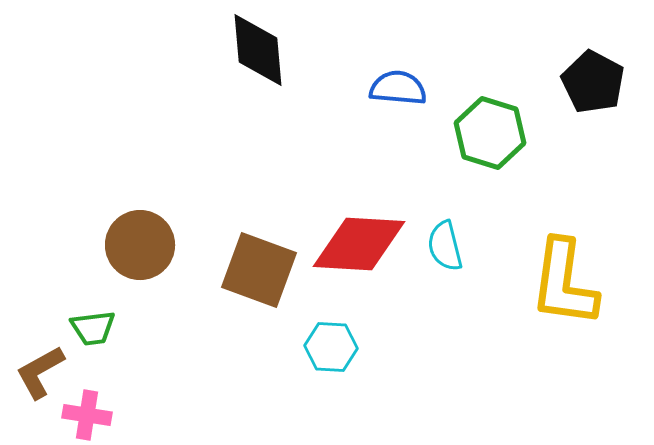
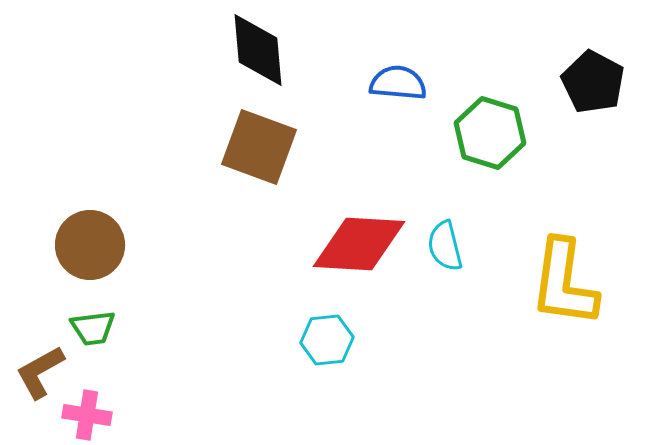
blue semicircle: moved 5 px up
brown circle: moved 50 px left
brown square: moved 123 px up
cyan hexagon: moved 4 px left, 7 px up; rotated 9 degrees counterclockwise
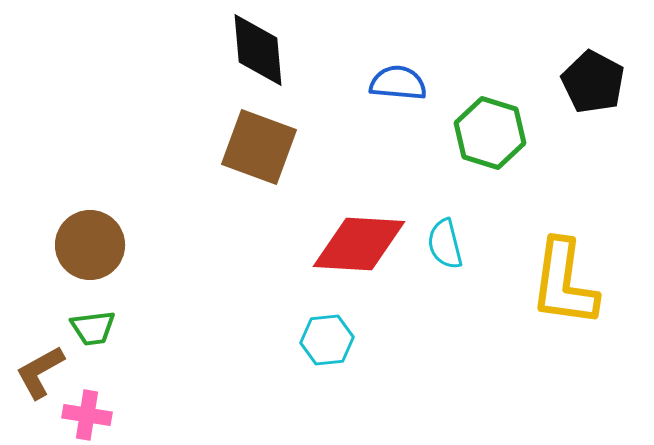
cyan semicircle: moved 2 px up
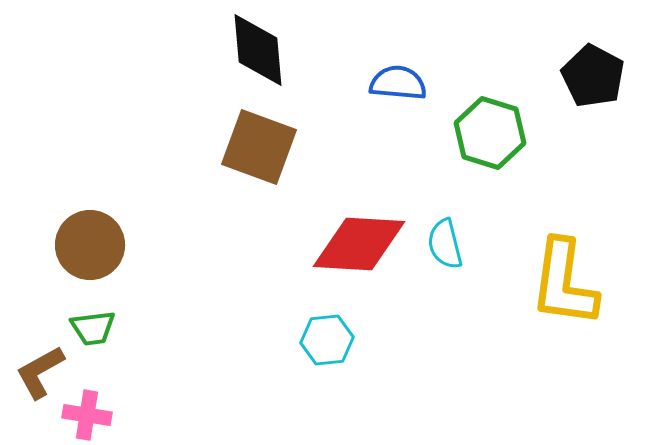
black pentagon: moved 6 px up
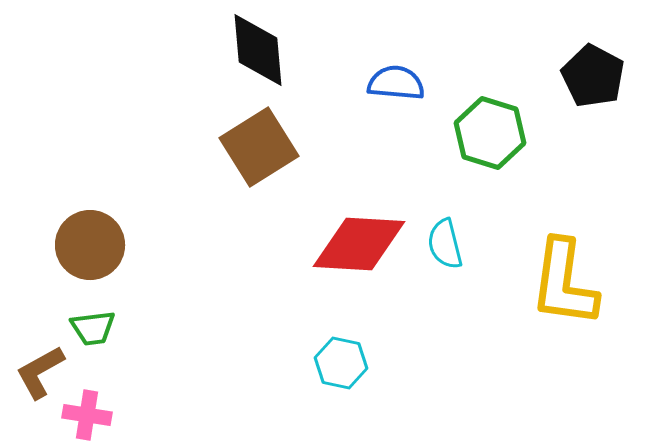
blue semicircle: moved 2 px left
brown square: rotated 38 degrees clockwise
cyan hexagon: moved 14 px right, 23 px down; rotated 18 degrees clockwise
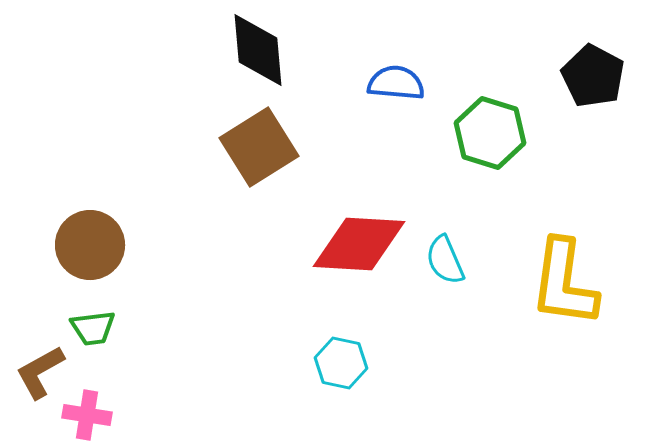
cyan semicircle: moved 16 px down; rotated 9 degrees counterclockwise
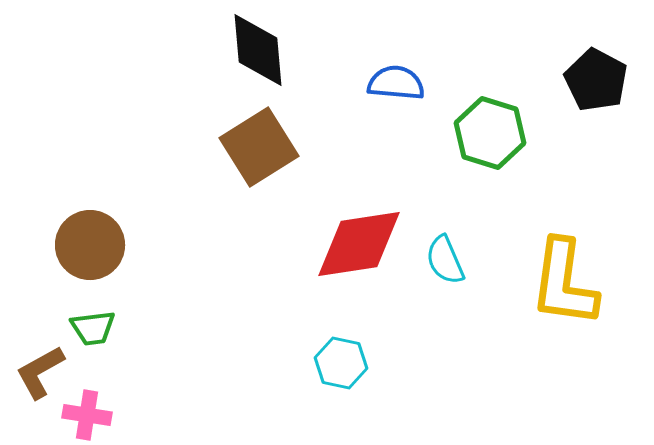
black pentagon: moved 3 px right, 4 px down
red diamond: rotated 12 degrees counterclockwise
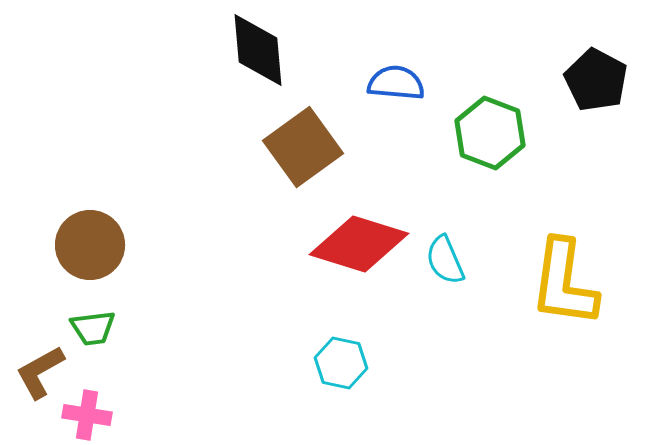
green hexagon: rotated 4 degrees clockwise
brown square: moved 44 px right; rotated 4 degrees counterclockwise
red diamond: rotated 26 degrees clockwise
